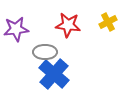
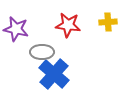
yellow cross: rotated 24 degrees clockwise
purple star: rotated 20 degrees clockwise
gray ellipse: moved 3 px left
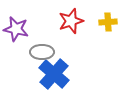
red star: moved 3 px right, 4 px up; rotated 25 degrees counterclockwise
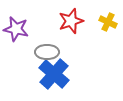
yellow cross: rotated 30 degrees clockwise
gray ellipse: moved 5 px right
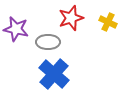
red star: moved 3 px up
gray ellipse: moved 1 px right, 10 px up
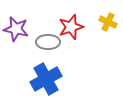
red star: moved 9 px down
blue cross: moved 8 px left, 5 px down; rotated 20 degrees clockwise
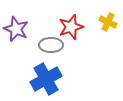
purple star: rotated 10 degrees clockwise
gray ellipse: moved 3 px right, 3 px down
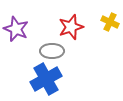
yellow cross: moved 2 px right
gray ellipse: moved 1 px right, 6 px down
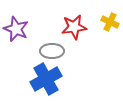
red star: moved 3 px right; rotated 10 degrees clockwise
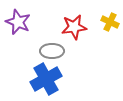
purple star: moved 2 px right, 7 px up
